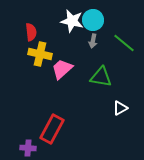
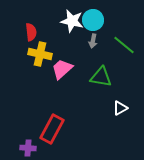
green line: moved 2 px down
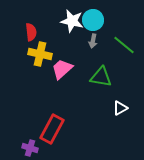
purple cross: moved 2 px right; rotated 14 degrees clockwise
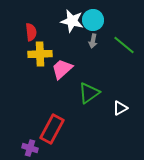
yellow cross: rotated 15 degrees counterclockwise
green triangle: moved 12 px left, 16 px down; rotated 45 degrees counterclockwise
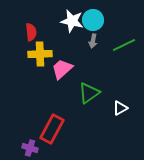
green line: rotated 65 degrees counterclockwise
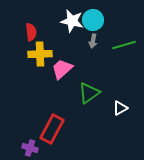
green line: rotated 10 degrees clockwise
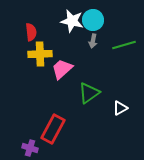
red rectangle: moved 1 px right
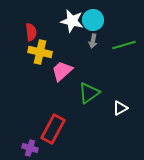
yellow cross: moved 2 px up; rotated 15 degrees clockwise
pink trapezoid: moved 2 px down
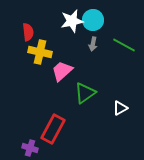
white star: rotated 25 degrees counterclockwise
red semicircle: moved 3 px left
gray arrow: moved 3 px down
green line: rotated 45 degrees clockwise
green triangle: moved 4 px left
